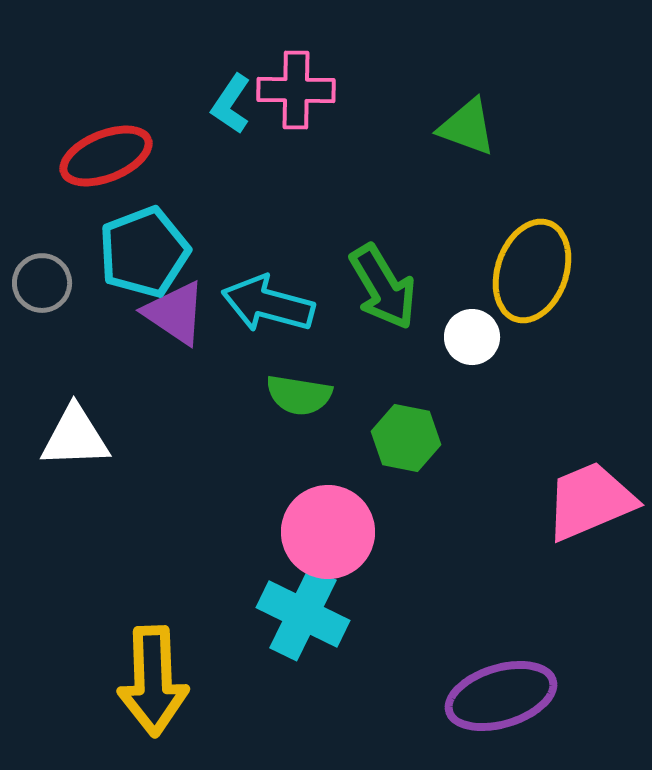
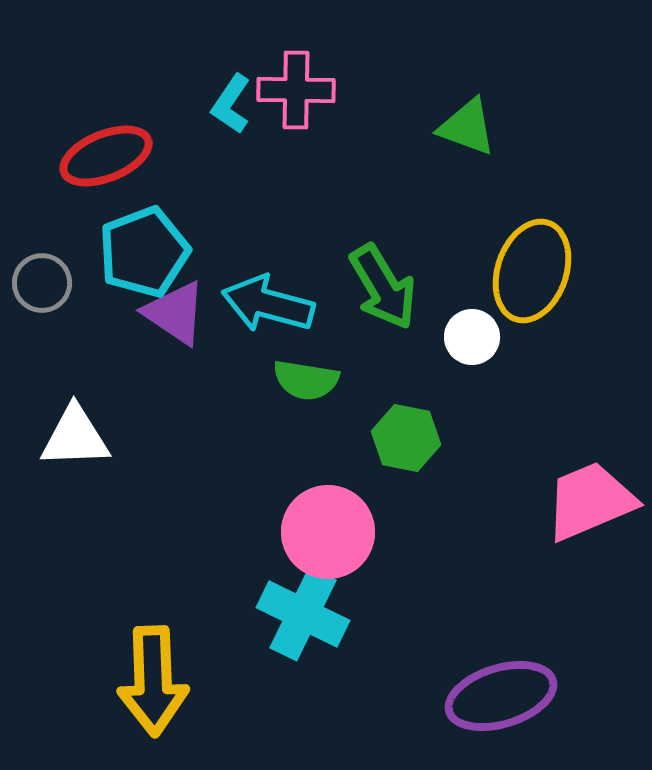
green semicircle: moved 7 px right, 15 px up
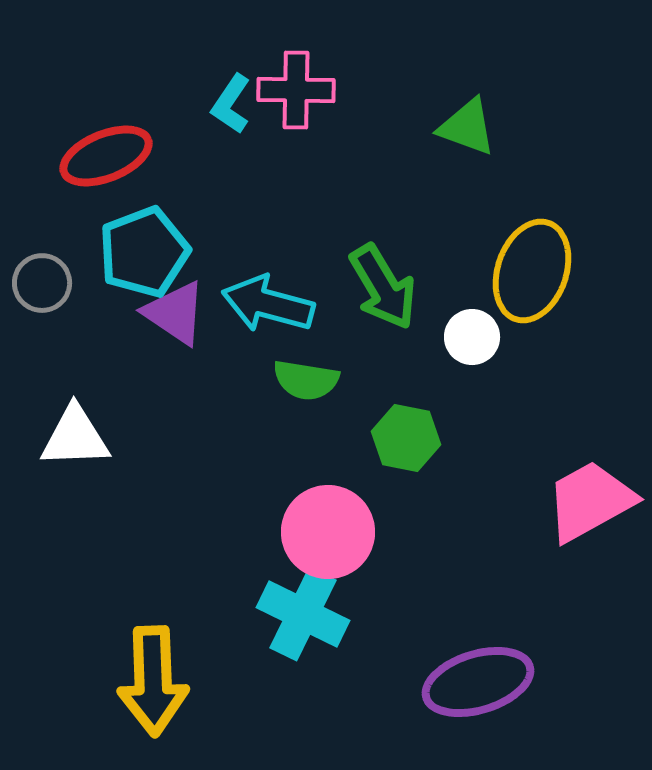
pink trapezoid: rotated 6 degrees counterclockwise
purple ellipse: moved 23 px left, 14 px up
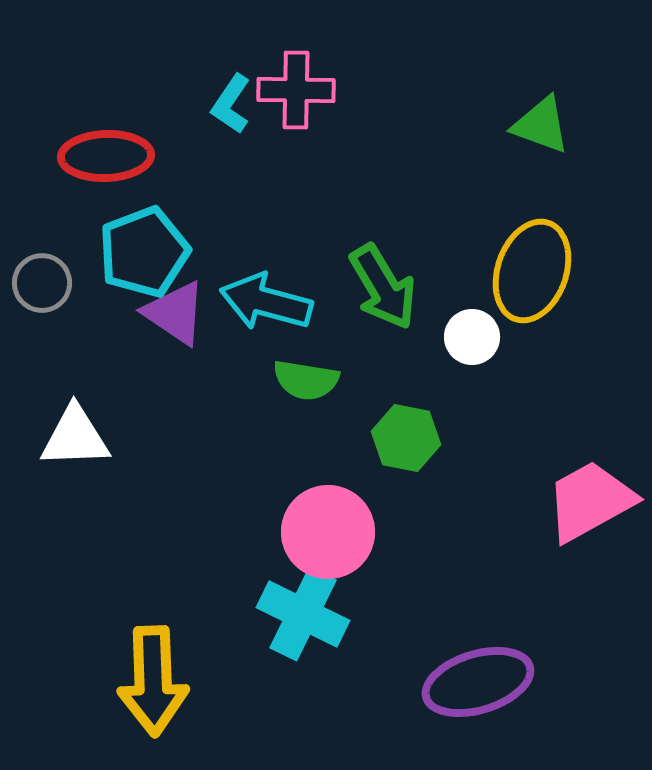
green triangle: moved 74 px right, 2 px up
red ellipse: rotated 20 degrees clockwise
cyan arrow: moved 2 px left, 2 px up
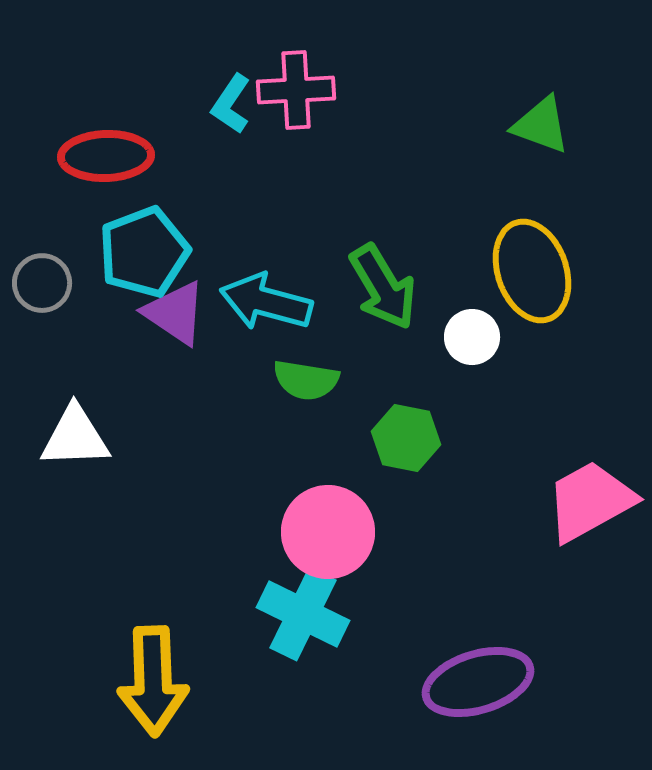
pink cross: rotated 4 degrees counterclockwise
yellow ellipse: rotated 38 degrees counterclockwise
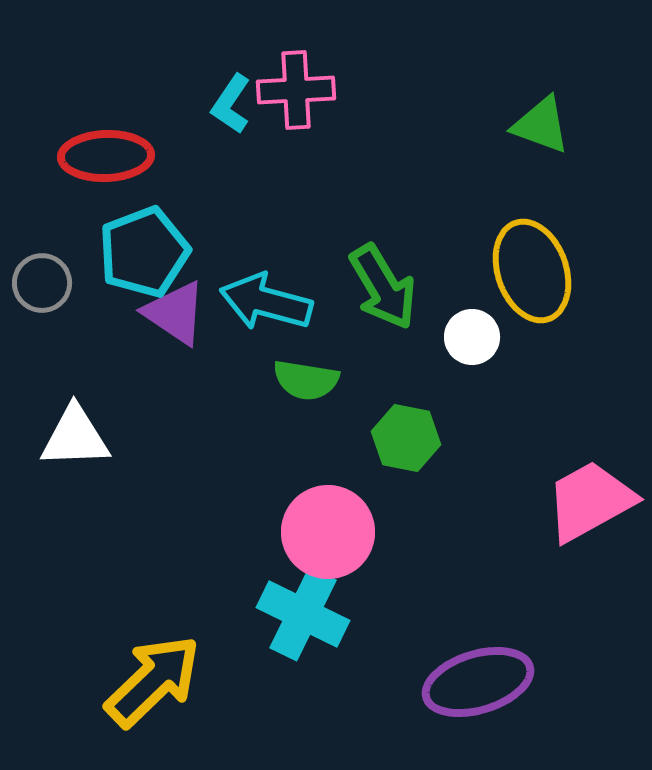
yellow arrow: rotated 132 degrees counterclockwise
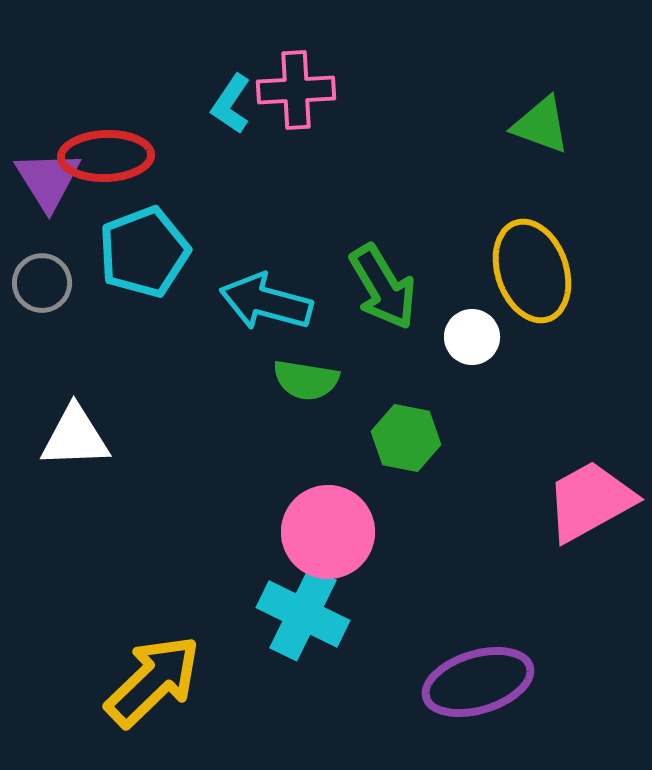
purple triangle: moved 127 px left, 133 px up; rotated 24 degrees clockwise
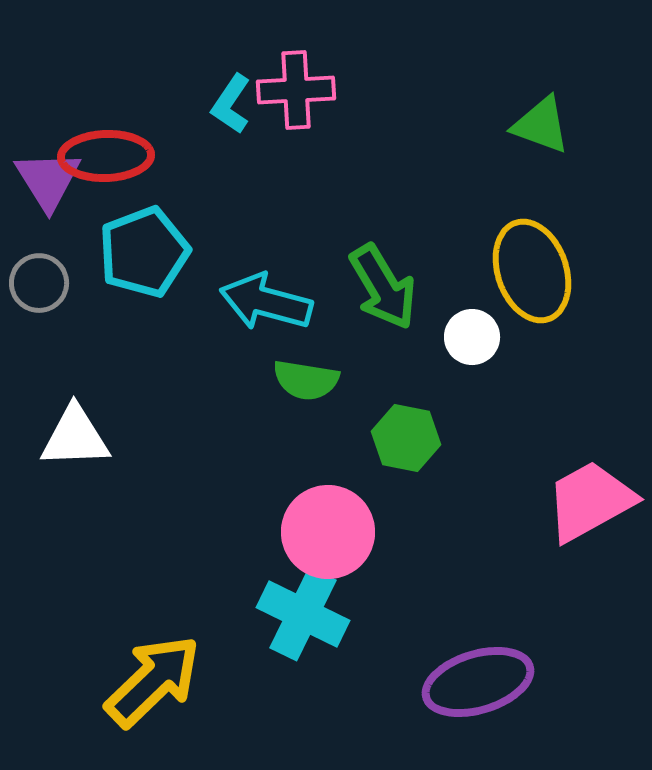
gray circle: moved 3 px left
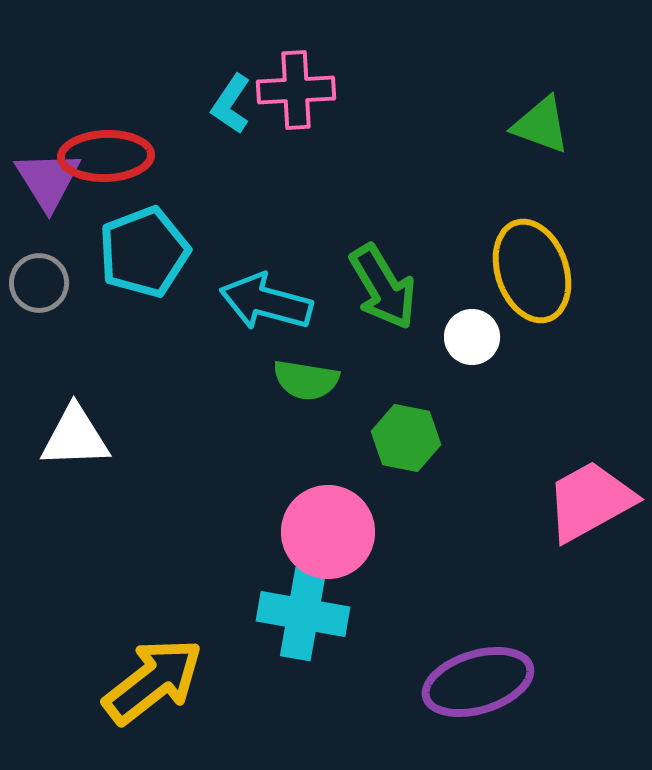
cyan cross: rotated 16 degrees counterclockwise
yellow arrow: rotated 6 degrees clockwise
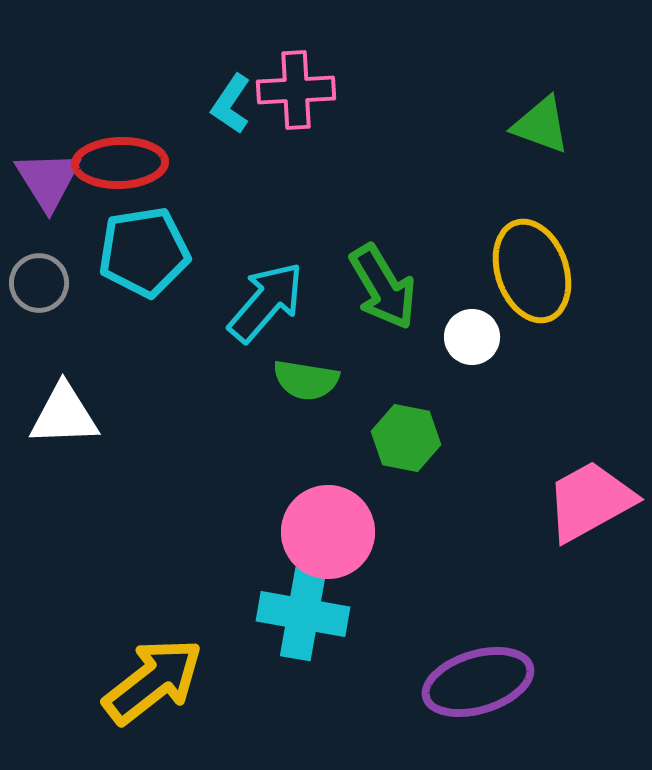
red ellipse: moved 14 px right, 7 px down
cyan pentagon: rotated 12 degrees clockwise
cyan arrow: rotated 116 degrees clockwise
white triangle: moved 11 px left, 22 px up
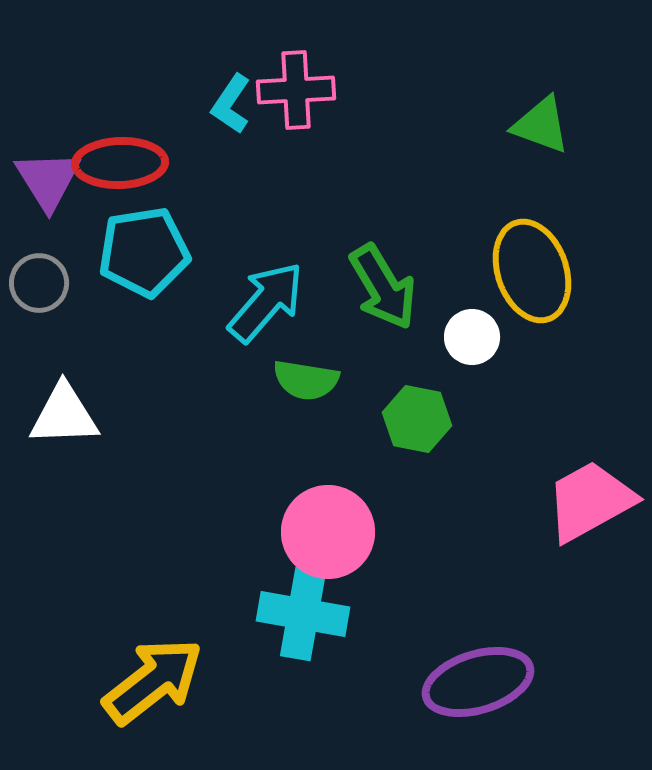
green hexagon: moved 11 px right, 19 px up
